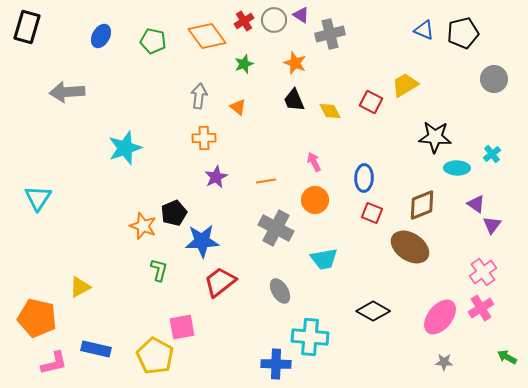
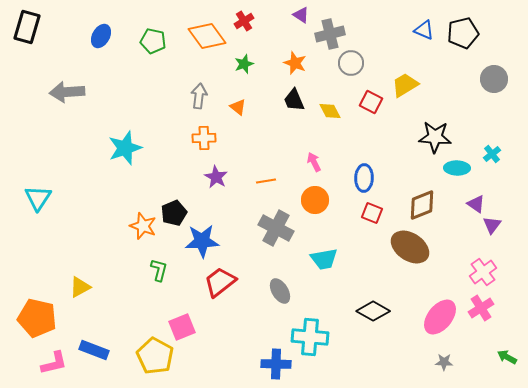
gray circle at (274, 20): moved 77 px right, 43 px down
purple star at (216, 177): rotated 15 degrees counterclockwise
pink square at (182, 327): rotated 12 degrees counterclockwise
blue rectangle at (96, 349): moved 2 px left, 1 px down; rotated 8 degrees clockwise
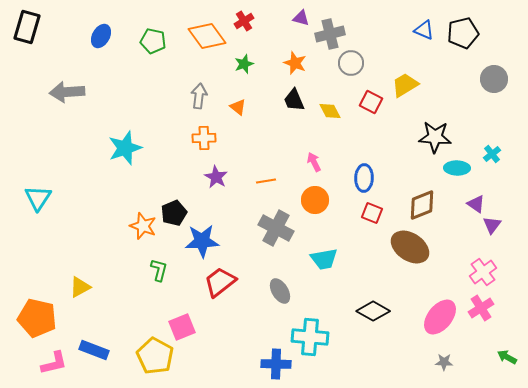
purple triangle at (301, 15): moved 3 px down; rotated 18 degrees counterclockwise
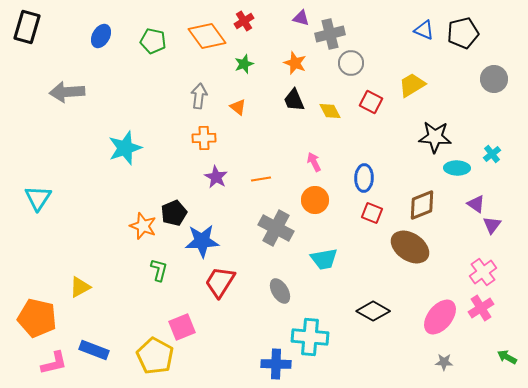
yellow trapezoid at (405, 85): moved 7 px right
orange line at (266, 181): moved 5 px left, 2 px up
red trapezoid at (220, 282): rotated 20 degrees counterclockwise
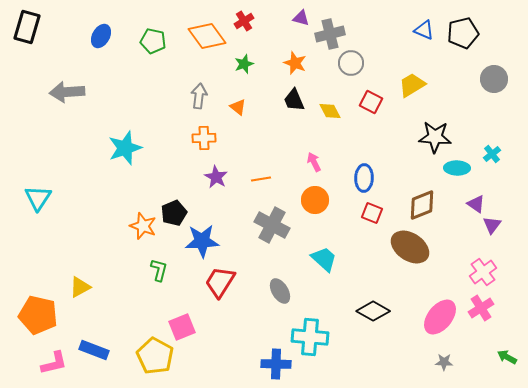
gray cross at (276, 228): moved 4 px left, 3 px up
cyan trapezoid at (324, 259): rotated 128 degrees counterclockwise
orange pentagon at (37, 318): moved 1 px right, 3 px up
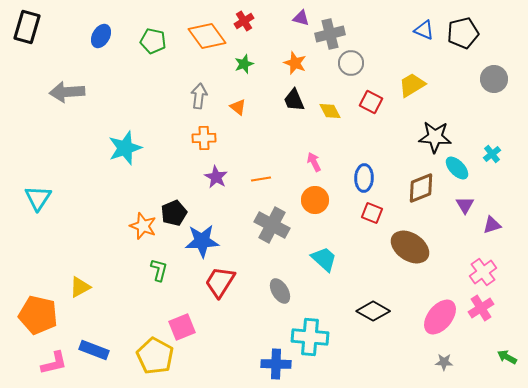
cyan ellipse at (457, 168): rotated 45 degrees clockwise
purple triangle at (476, 204): moved 11 px left, 1 px down; rotated 24 degrees clockwise
brown diamond at (422, 205): moved 1 px left, 17 px up
purple triangle at (492, 225): rotated 36 degrees clockwise
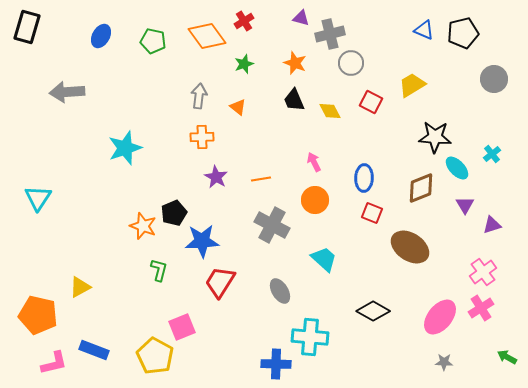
orange cross at (204, 138): moved 2 px left, 1 px up
